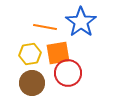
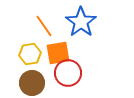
orange line: moved 1 px left, 1 px up; rotated 45 degrees clockwise
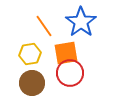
orange square: moved 8 px right
red circle: moved 2 px right
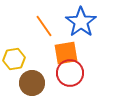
yellow hexagon: moved 16 px left, 5 px down
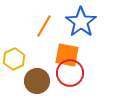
orange line: rotated 65 degrees clockwise
orange square: moved 1 px right, 2 px down; rotated 20 degrees clockwise
yellow hexagon: rotated 15 degrees counterclockwise
brown circle: moved 5 px right, 2 px up
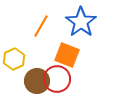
orange line: moved 3 px left
orange square: rotated 10 degrees clockwise
red circle: moved 13 px left, 6 px down
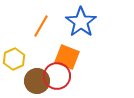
orange square: moved 2 px down
red circle: moved 3 px up
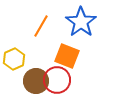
orange square: moved 1 px up
red circle: moved 4 px down
brown circle: moved 1 px left
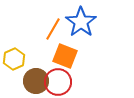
orange line: moved 12 px right, 3 px down
orange square: moved 2 px left
red circle: moved 1 px right, 2 px down
